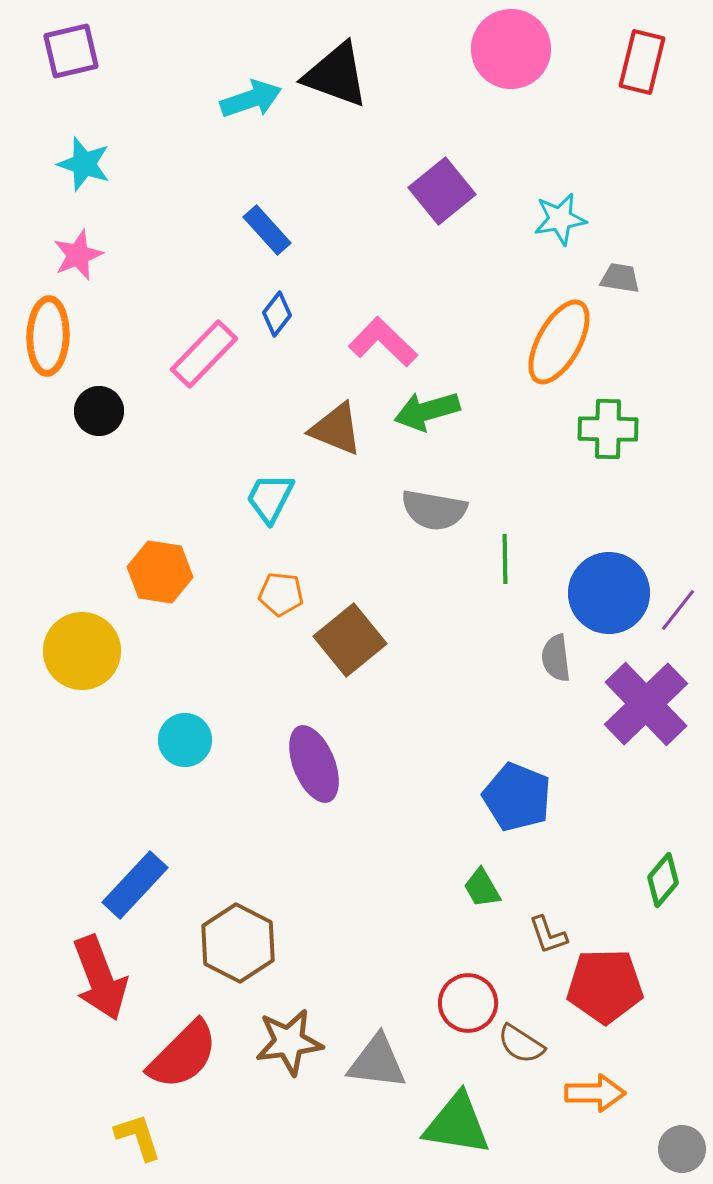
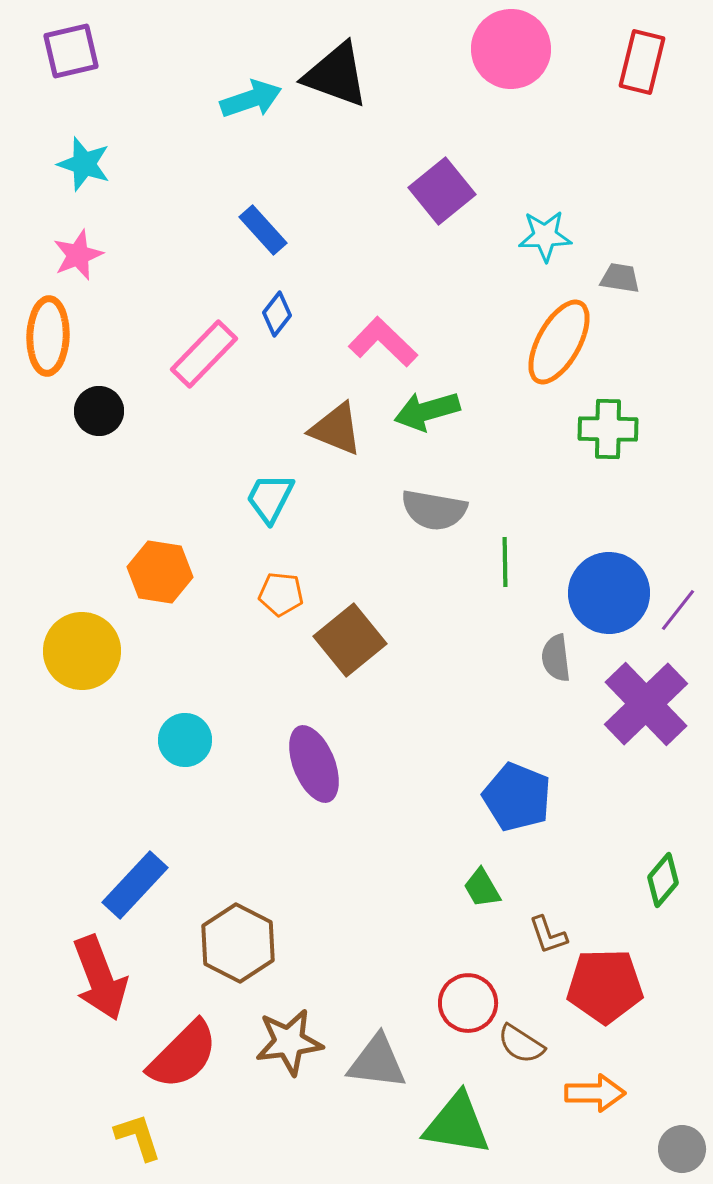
cyan star at (560, 219): moved 15 px left, 17 px down; rotated 8 degrees clockwise
blue rectangle at (267, 230): moved 4 px left
green line at (505, 559): moved 3 px down
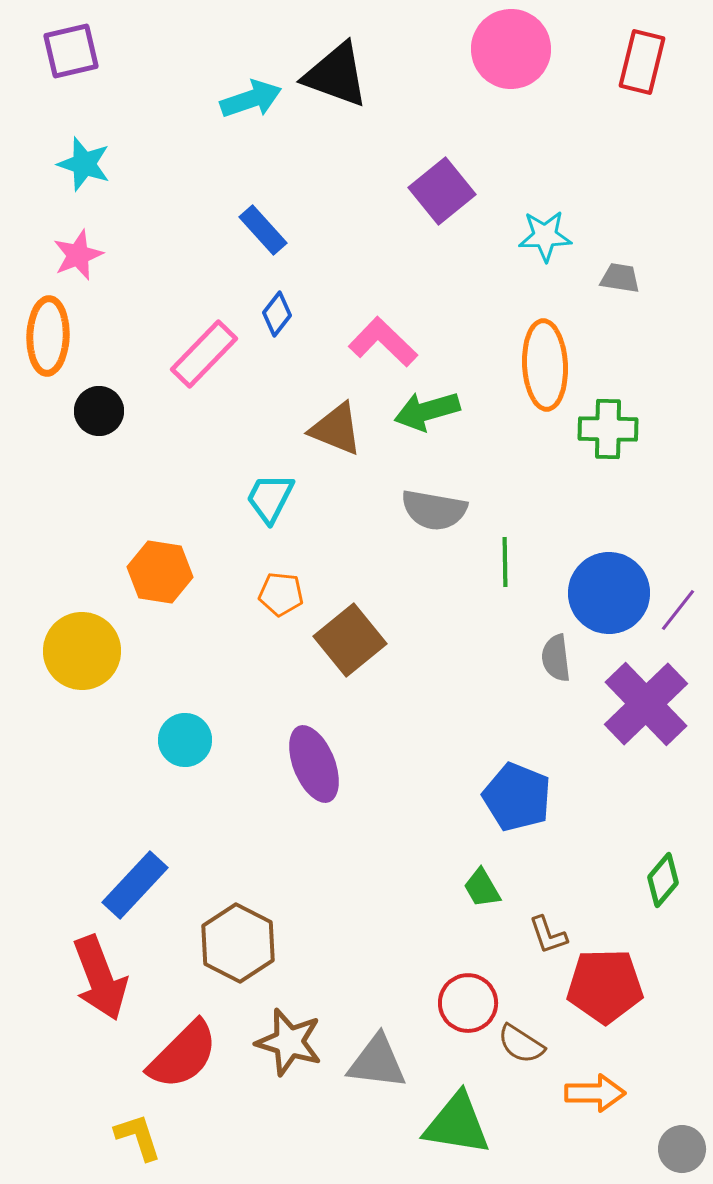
orange ellipse at (559, 342): moved 14 px left, 23 px down; rotated 32 degrees counterclockwise
brown star at (289, 1042): rotated 24 degrees clockwise
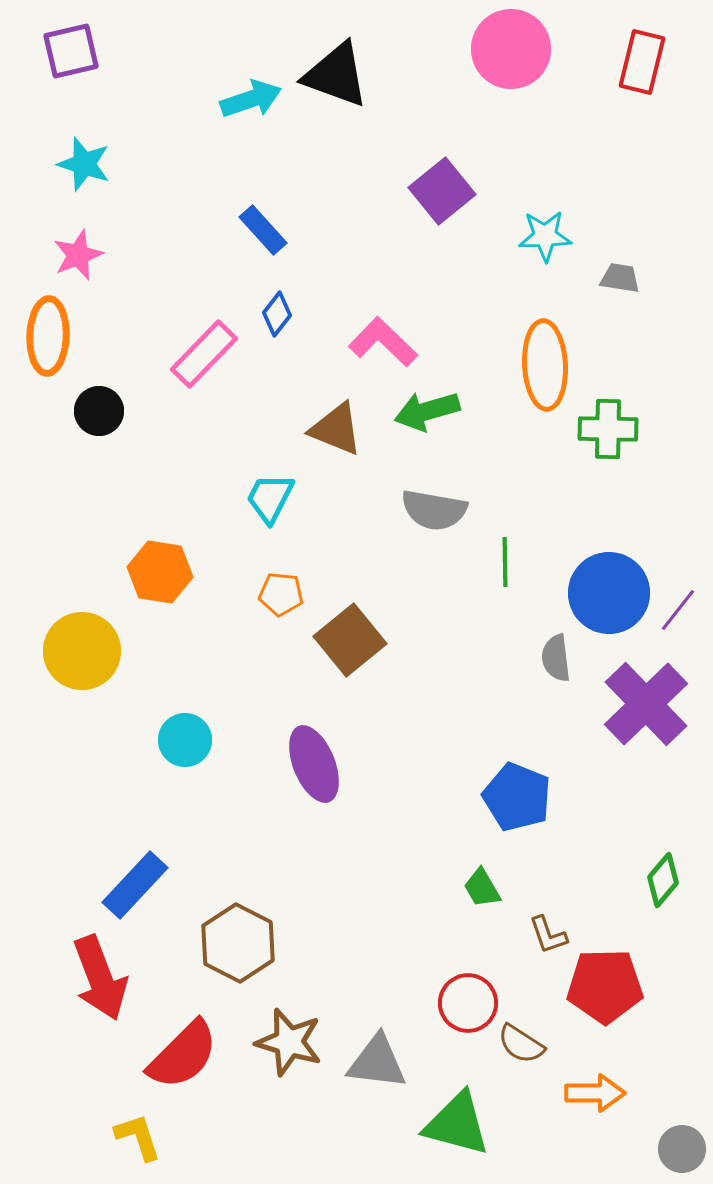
green triangle at (457, 1124): rotated 6 degrees clockwise
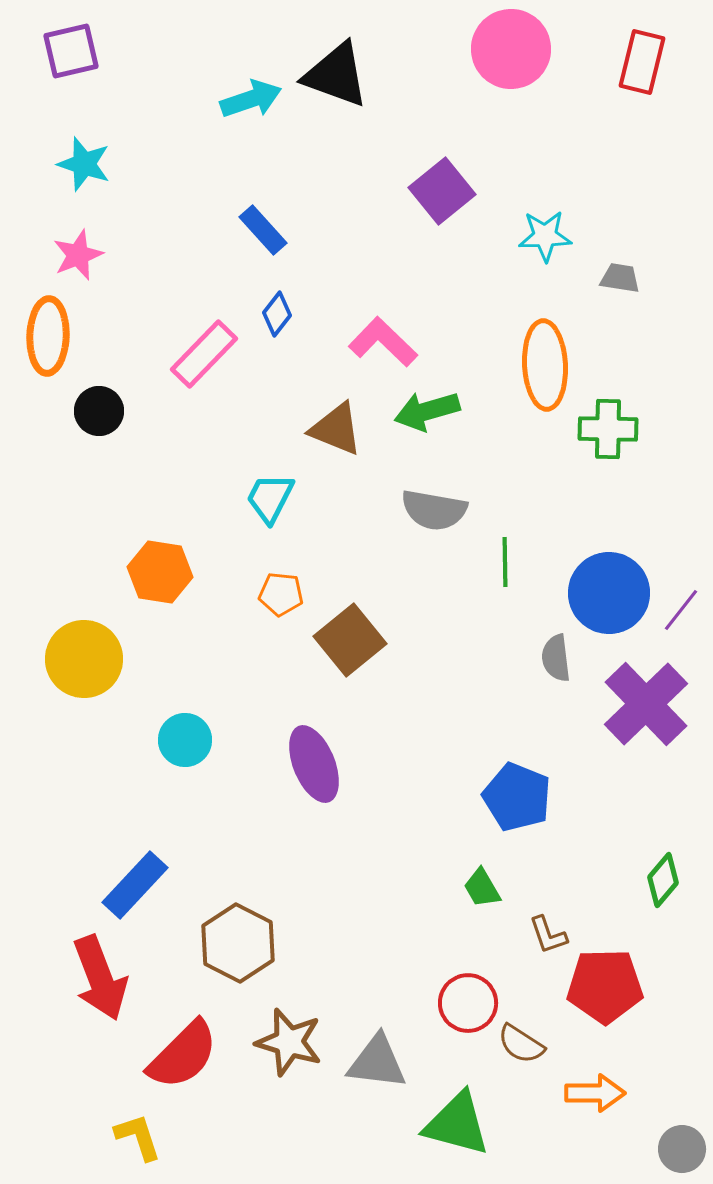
purple line at (678, 610): moved 3 px right
yellow circle at (82, 651): moved 2 px right, 8 px down
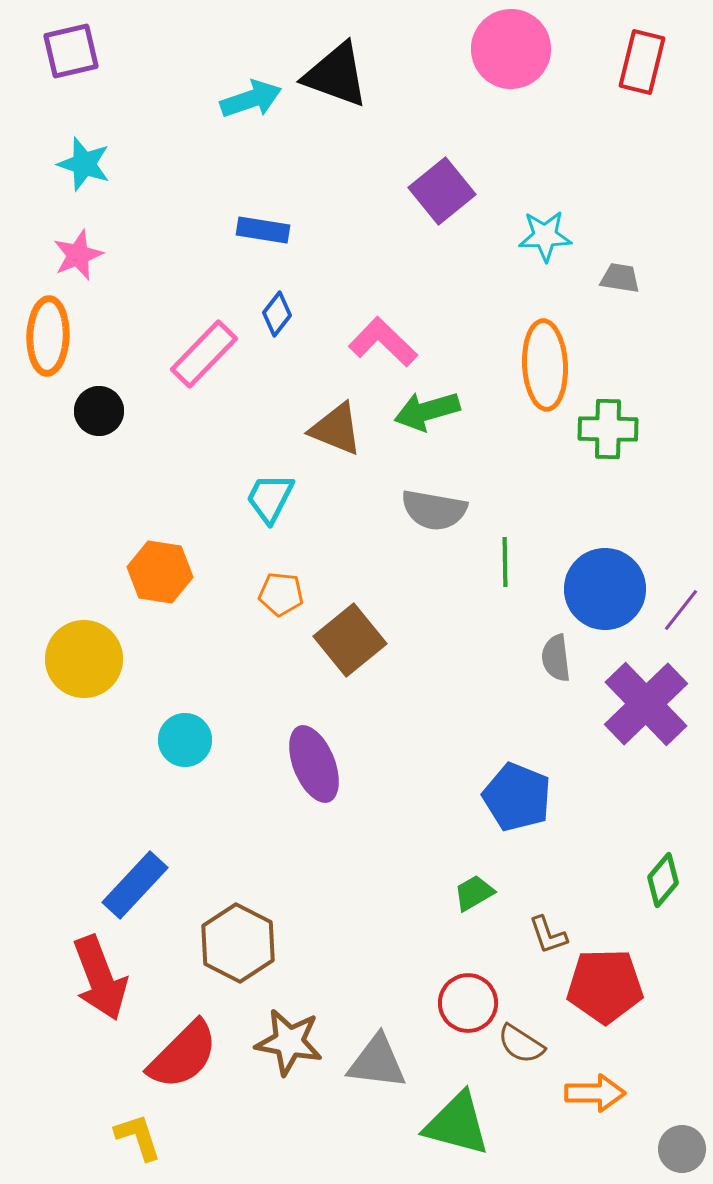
blue rectangle at (263, 230): rotated 39 degrees counterclockwise
blue circle at (609, 593): moved 4 px left, 4 px up
green trapezoid at (482, 888): moved 8 px left, 5 px down; rotated 90 degrees clockwise
brown star at (289, 1042): rotated 6 degrees counterclockwise
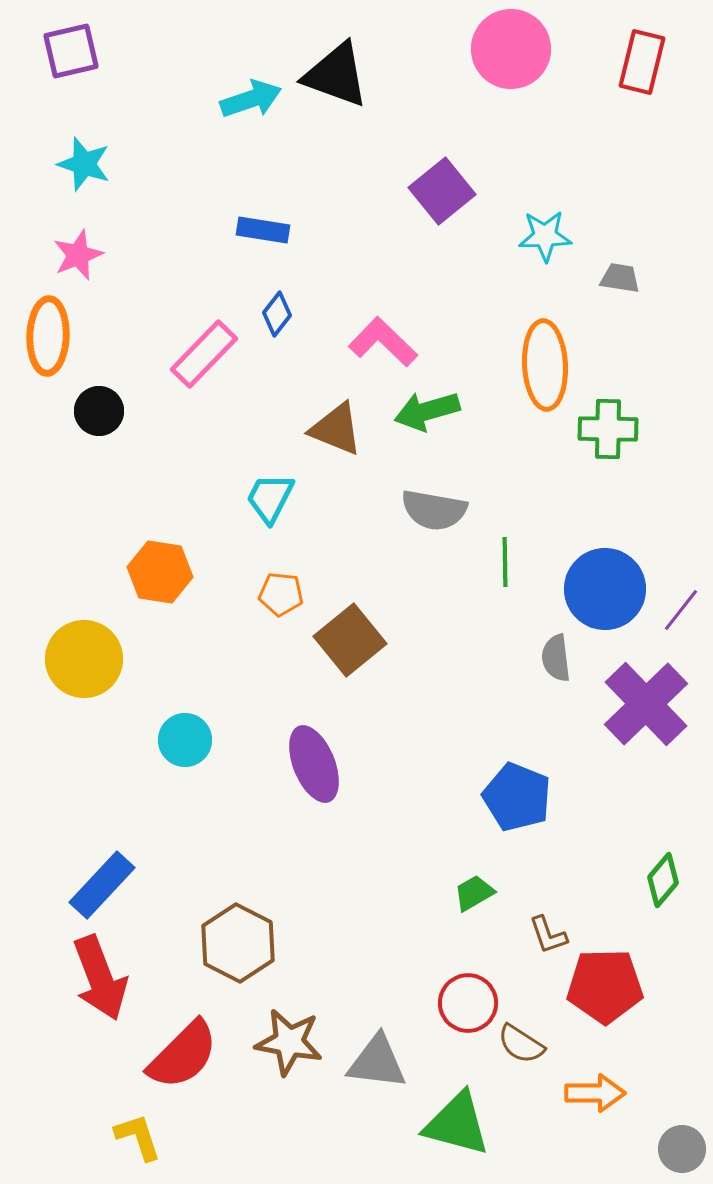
blue rectangle at (135, 885): moved 33 px left
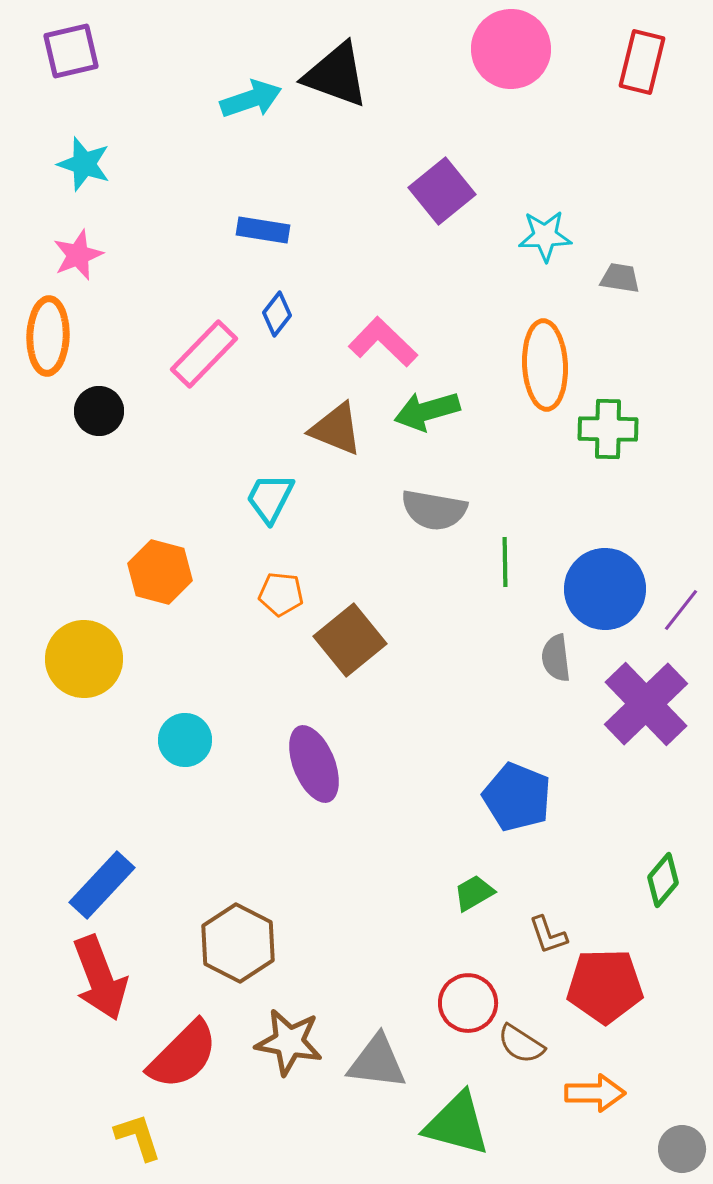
orange hexagon at (160, 572): rotated 6 degrees clockwise
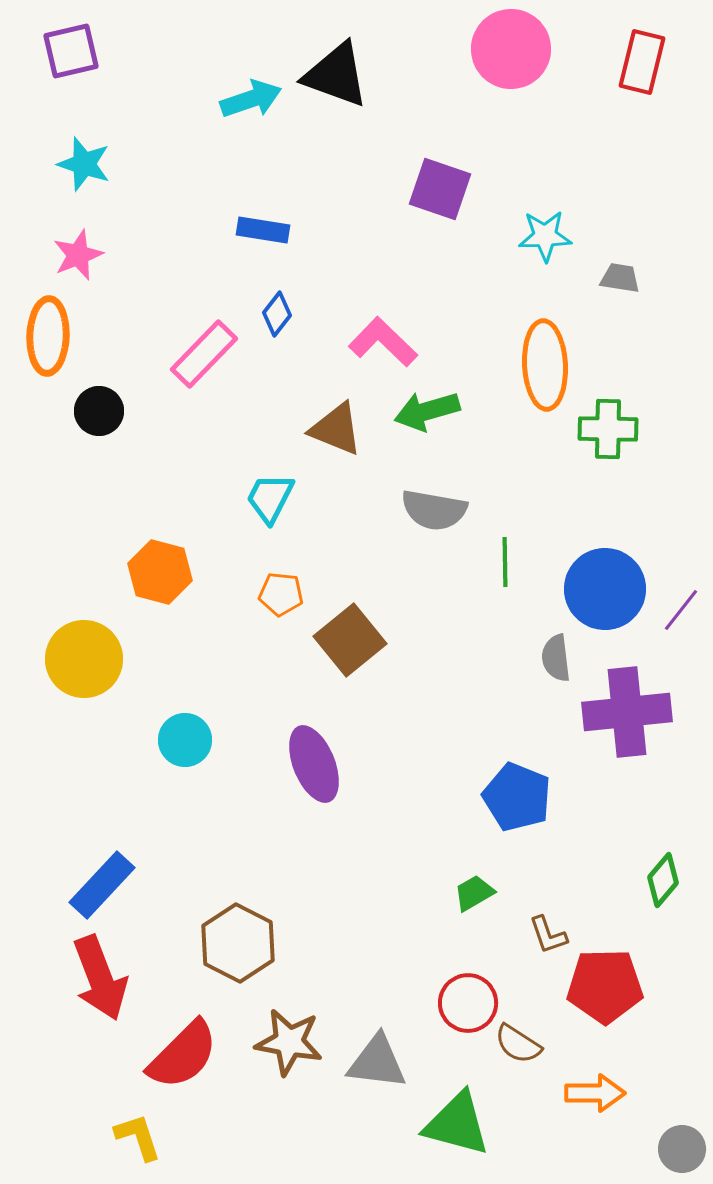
purple square at (442, 191): moved 2 px left, 2 px up; rotated 32 degrees counterclockwise
purple cross at (646, 704): moved 19 px left, 8 px down; rotated 38 degrees clockwise
brown semicircle at (521, 1044): moved 3 px left
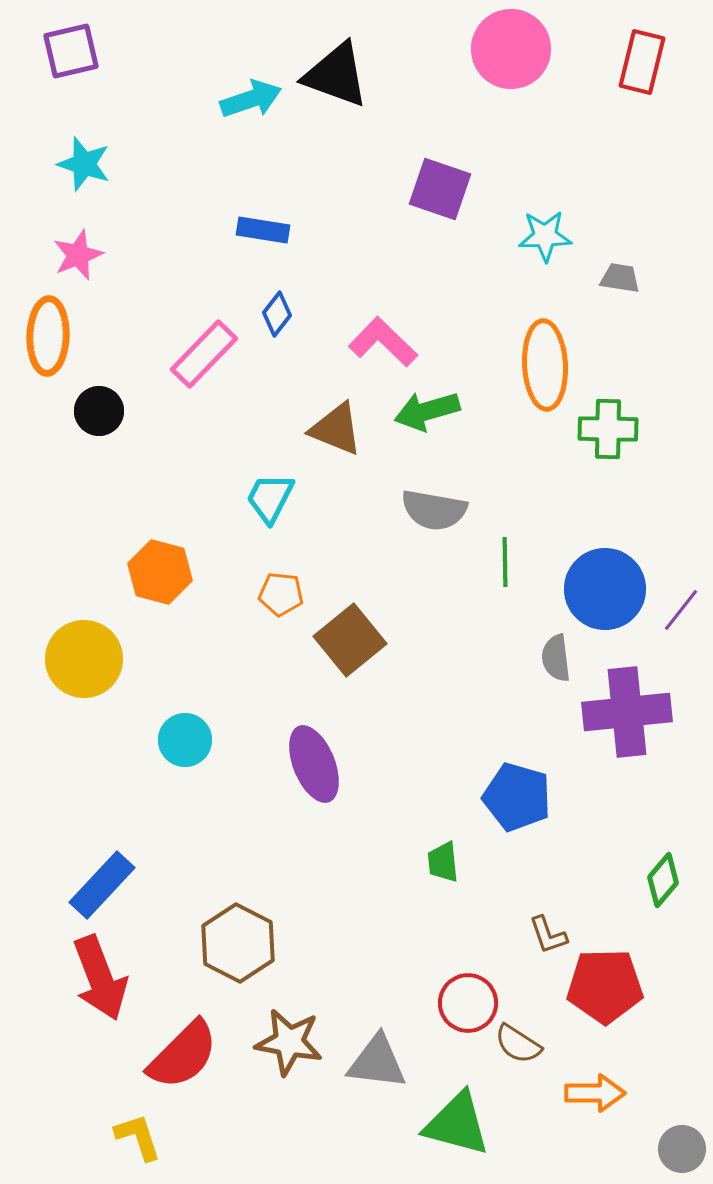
blue pentagon at (517, 797): rotated 6 degrees counterclockwise
green trapezoid at (474, 893): moved 31 px left, 31 px up; rotated 66 degrees counterclockwise
